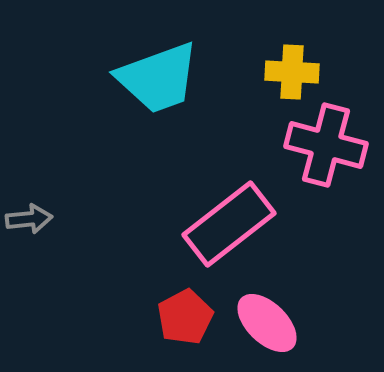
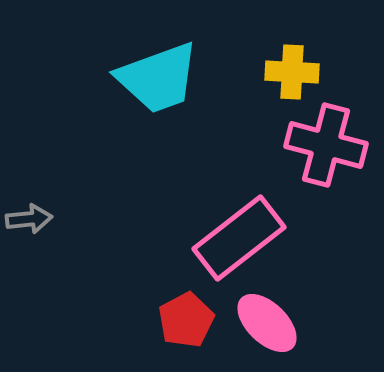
pink rectangle: moved 10 px right, 14 px down
red pentagon: moved 1 px right, 3 px down
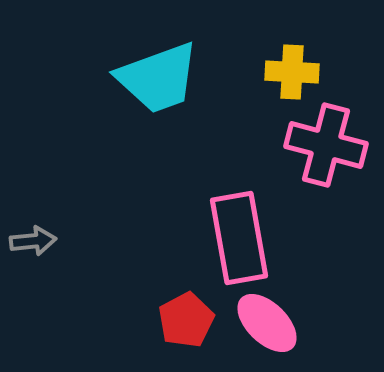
gray arrow: moved 4 px right, 22 px down
pink rectangle: rotated 62 degrees counterclockwise
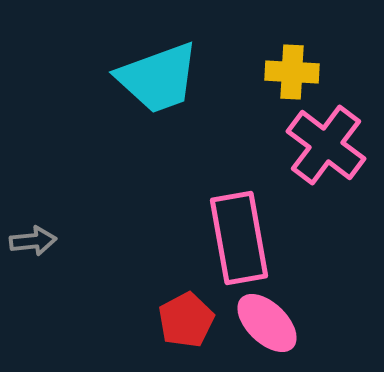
pink cross: rotated 22 degrees clockwise
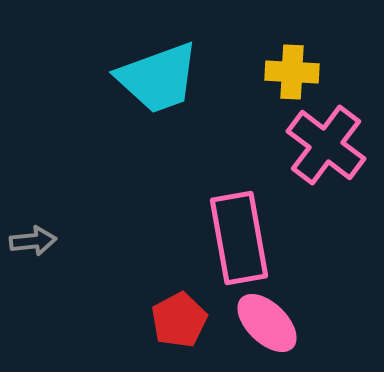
red pentagon: moved 7 px left
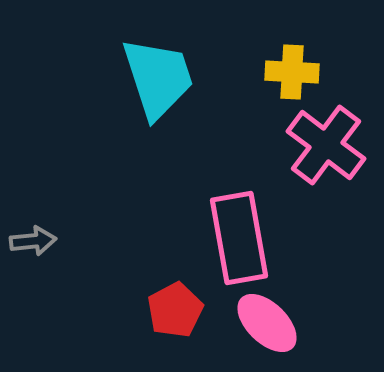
cyan trapezoid: rotated 88 degrees counterclockwise
red pentagon: moved 4 px left, 10 px up
